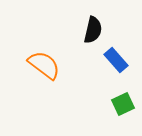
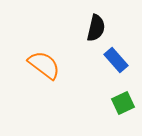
black semicircle: moved 3 px right, 2 px up
green square: moved 1 px up
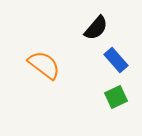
black semicircle: rotated 28 degrees clockwise
green square: moved 7 px left, 6 px up
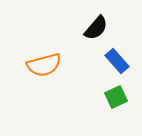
blue rectangle: moved 1 px right, 1 px down
orange semicircle: rotated 128 degrees clockwise
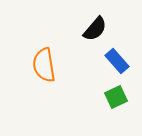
black semicircle: moved 1 px left, 1 px down
orange semicircle: rotated 96 degrees clockwise
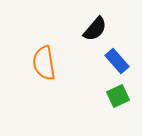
orange semicircle: moved 2 px up
green square: moved 2 px right, 1 px up
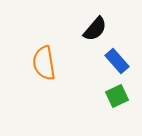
green square: moved 1 px left
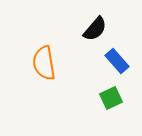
green square: moved 6 px left, 2 px down
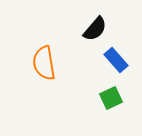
blue rectangle: moved 1 px left, 1 px up
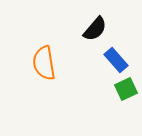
green square: moved 15 px right, 9 px up
